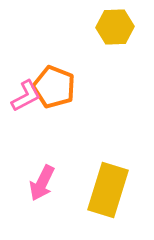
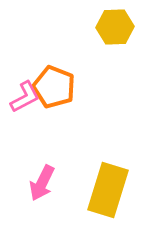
pink L-shape: moved 1 px left, 1 px down
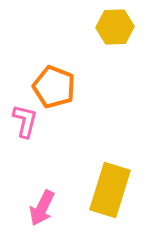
pink L-shape: moved 24 px down; rotated 48 degrees counterclockwise
pink arrow: moved 25 px down
yellow rectangle: moved 2 px right
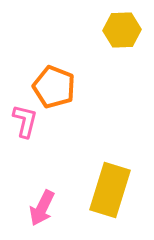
yellow hexagon: moved 7 px right, 3 px down
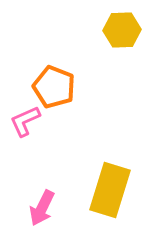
pink L-shape: rotated 128 degrees counterclockwise
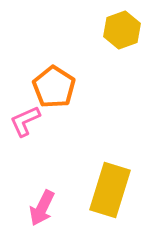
yellow hexagon: rotated 18 degrees counterclockwise
orange pentagon: rotated 12 degrees clockwise
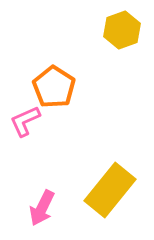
yellow rectangle: rotated 22 degrees clockwise
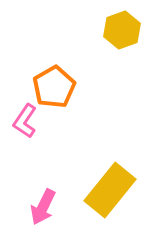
orange pentagon: rotated 9 degrees clockwise
pink L-shape: rotated 32 degrees counterclockwise
pink arrow: moved 1 px right, 1 px up
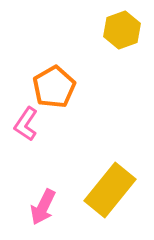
pink L-shape: moved 1 px right, 3 px down
